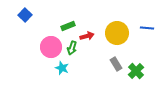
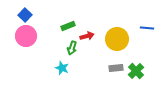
yellow circle: moved 6 px down
pink circle: moved 25 px left, 11 px up
gray rectangle: moved 4 px down; rotated 64 degrees counterclockwise
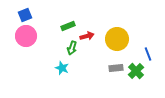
blue square: rotated 24 degrees clockwise
blue line: moved 1 px right, 26 px down; rotated 64 degrees clockwise
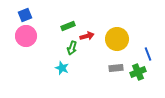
green cross: moved 2 px right, 1 px down; rotated 21 degrees clockwise
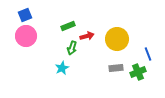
cyan star: rotated 24 degrees clockwise
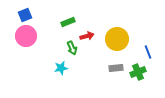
green rectangle: moved 4 px up
green arrow: rotated 40 degrees counterclockwise
blue line: moved 2 px up
cyan star: moved 1 px left; rotated 16 degrees clockwise
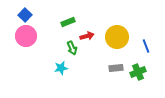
blue square: rotated 24 degrees counterclockwise
yellow circle: moved 2 px up
blue line: moved 2 px left, 6 px up
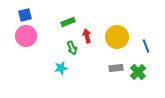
blue square: rotated 32 degrees clockwise
red arrow: rotated 88 degrees counterclockwise
green cross: rotated 21 degrees counterclockwise
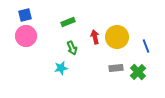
red arrow: moved 8 px right, 1 px down
